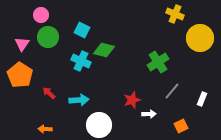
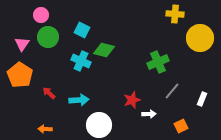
yellow cross: rotated 18 degrees counterclockwise
green cross: rotated 10 degrees clockwise
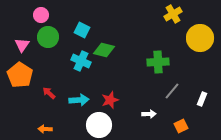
yellow cross: moved 2 px left; rotated 36 degrees counterclockwise
pink triangle: moved 1 px down
green cross: rotated 20 degrees clockwise
red star: moved 22 px left
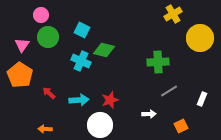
gray line: moved 3 px left; rotated 18 degrees clockwise
white circle: moved 1 px right
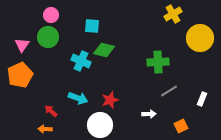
pink circle: moved 10 px right
cyan square: moved 10 px right, 4 px up; rotated 21 degrees counterclockwise
orange pentagon: rotated 15 degrees clockwise
red arrow: moved 2 px right, 18 px down
cyan arrow: moved 1 px left, 2 px up; rotated 24 degrees clockwise
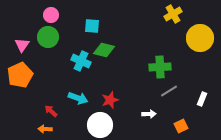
green cross: moved 2 px right, 5 px down
